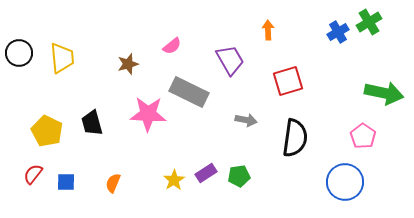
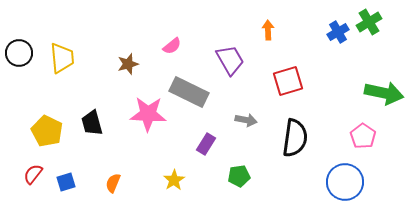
purple rectangle: moved 29 px up; rotated 25 degrees counterclockwise
blue square: rotated 18 degrees counterclockwise
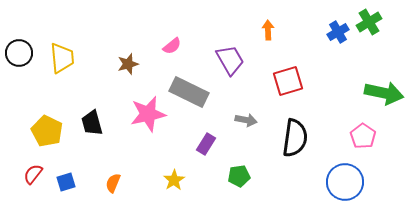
pink star: rotated 15 degrees counterclockwise
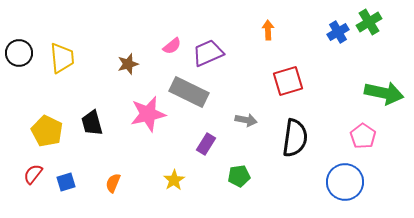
purple trapezoid: moved 22 px left, 7 px up; rotated 84 degrees counterclockwise
